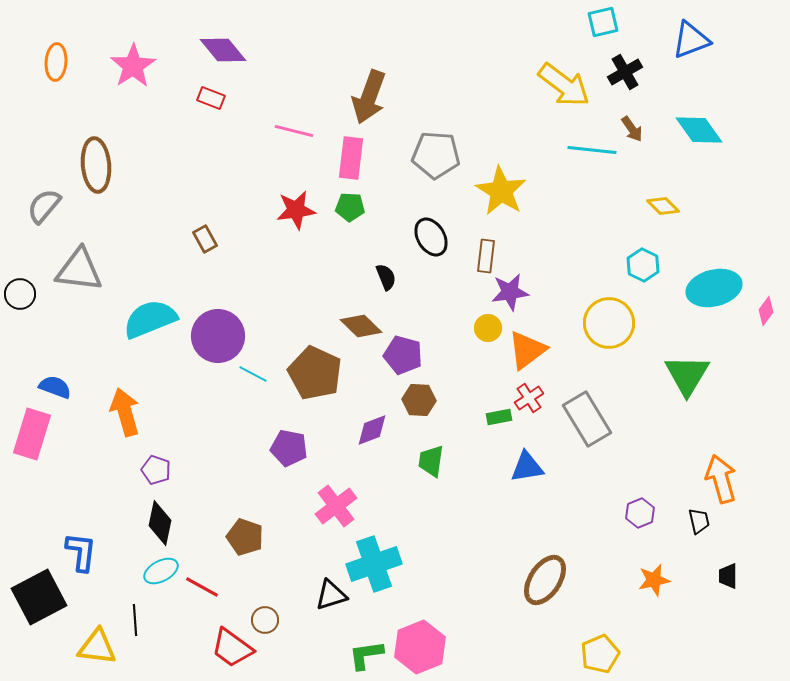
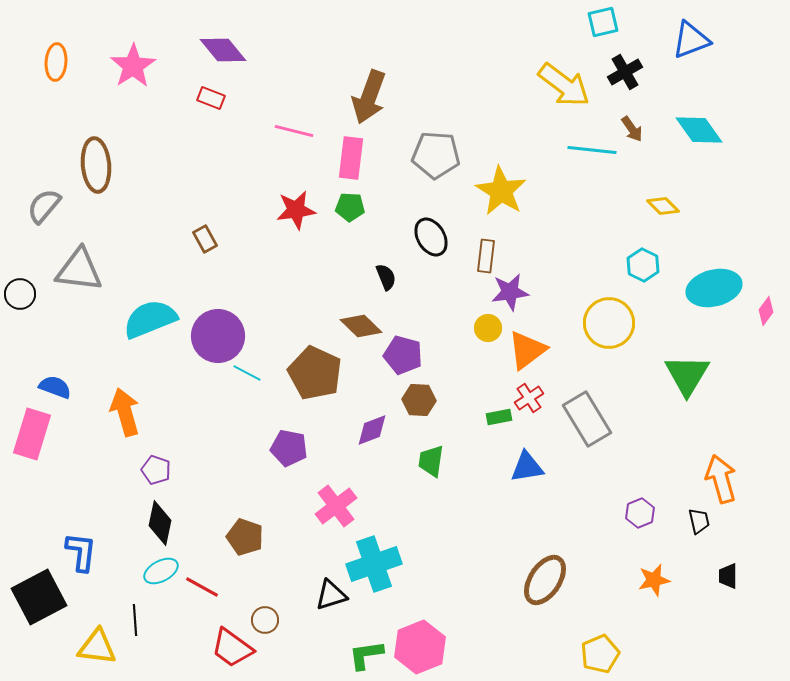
cyan line at (253, 374): moved 6 px left, 1 px up
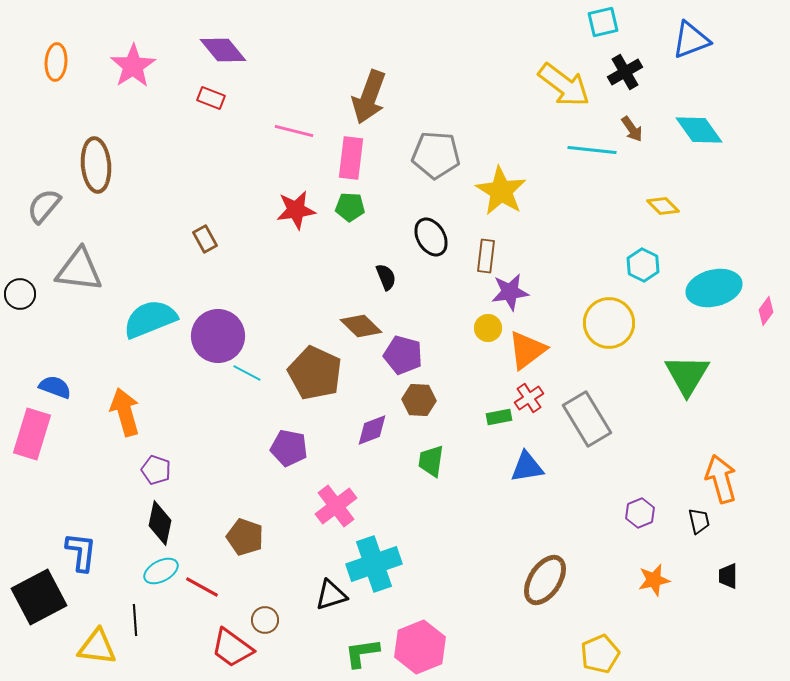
green L-shape at (366, 655): moved 4 px left, 2 px up
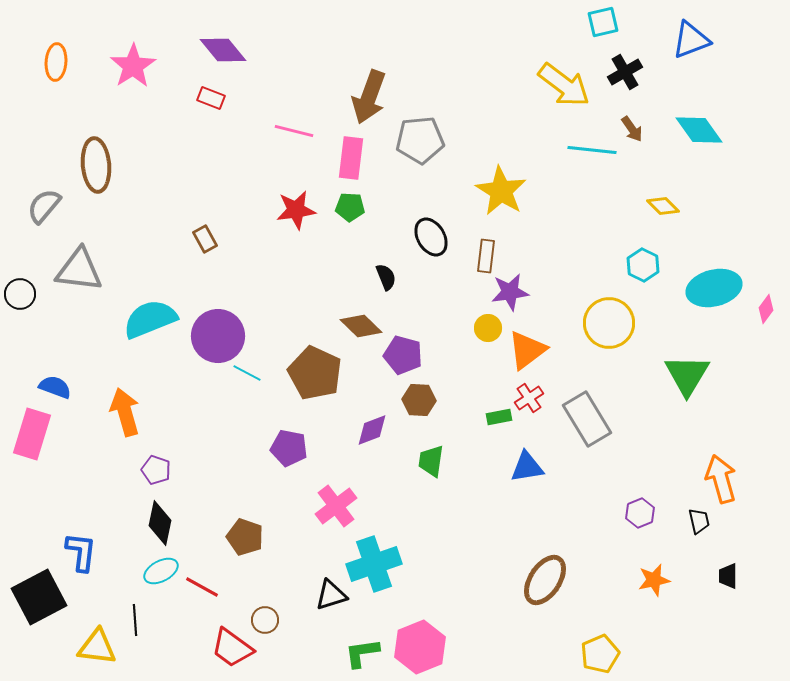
gray pentagon at (436, 155): moved 16 px left, 15 px up; rotated 9 degrees counterclockwise
pink diamond at (766, 311): moved 2 px up
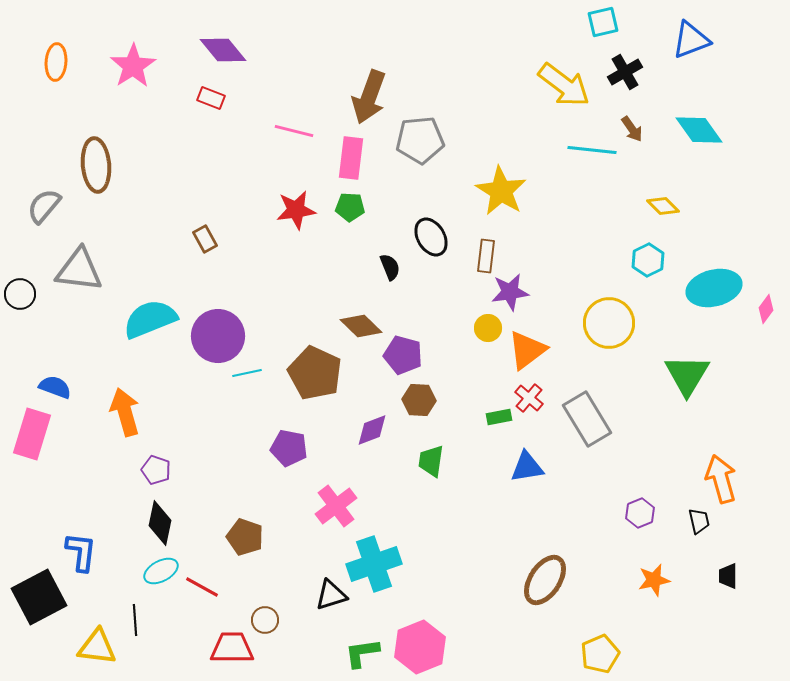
cyan hexagon at (643, 265): moved 5 px right, 5 px up; rotated 8 degrees clockwise
black semicircle at (386, 277): moved 4 px right, 10 px up
cyan line at (247, 373): rotated 40 degrees counterclockwise
red cross at (529, 398): rotated 16 degrees counterclockwise
red trapezoid at (232, 648): rotated 144 degrees clockwise
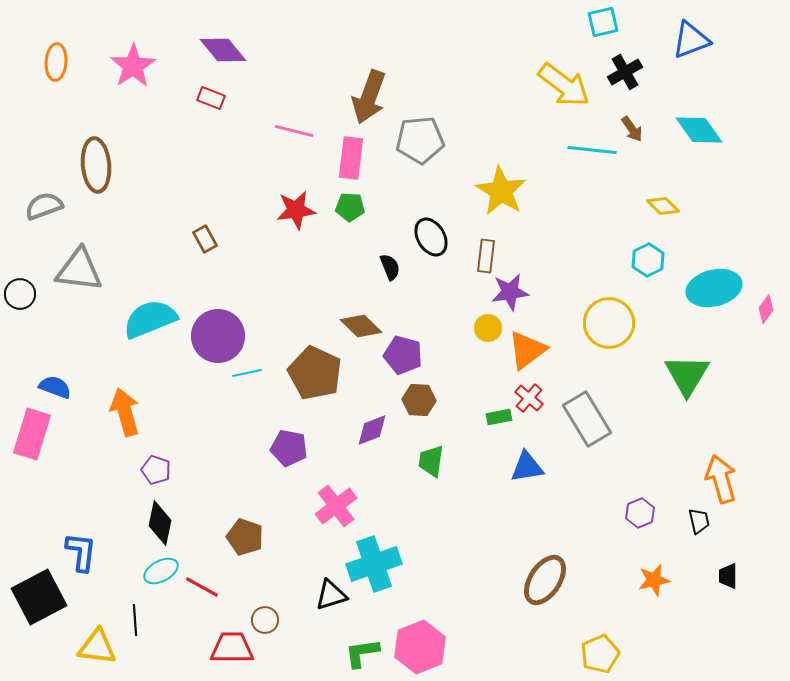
gray semicircle at (44, 206): rotated 30 degrees clockwise
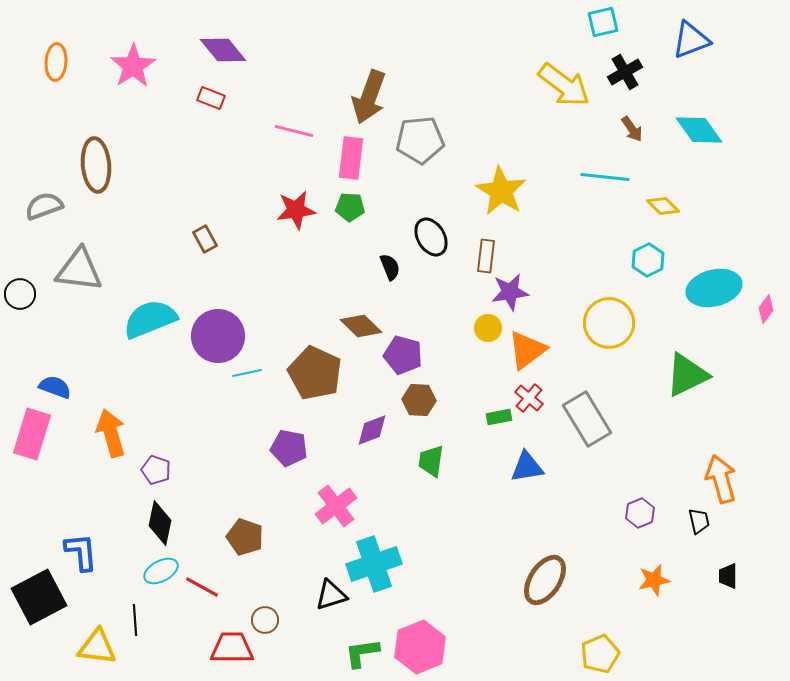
cyan line at (592, 150): moved 13 px right, 27 px down
green triangle at (687, 375): rotated 33 degrees clockwise
orange arrow at (125, 412): moved 14 px left, 21 px down
blue L-shape at (81, 552): rotated 12 degrees counterclockwise
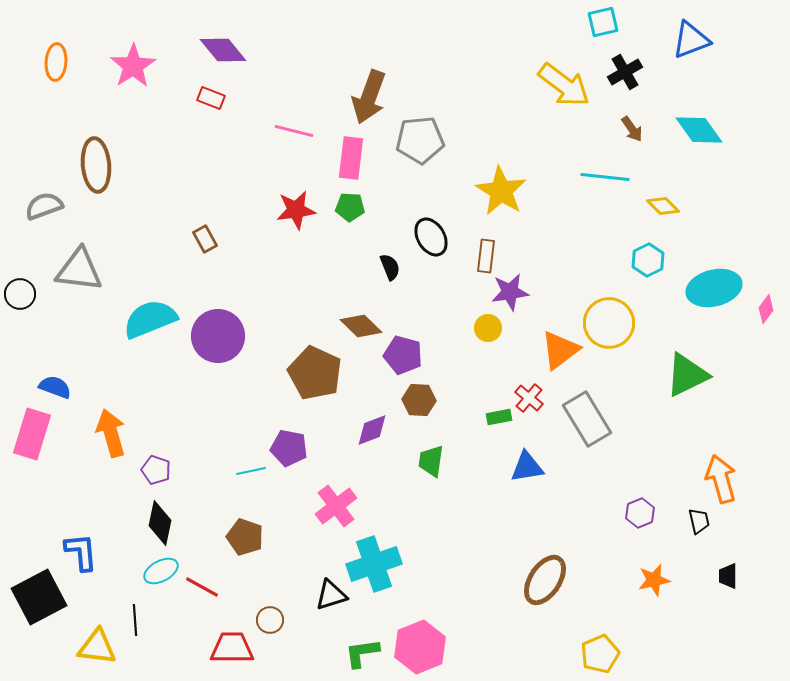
orange triangle at (527, 350): moved 33 px right
cyan line at (247, 373): moved 4 px right, 98 px down
brown circle at (265, 620): moved 5 px right
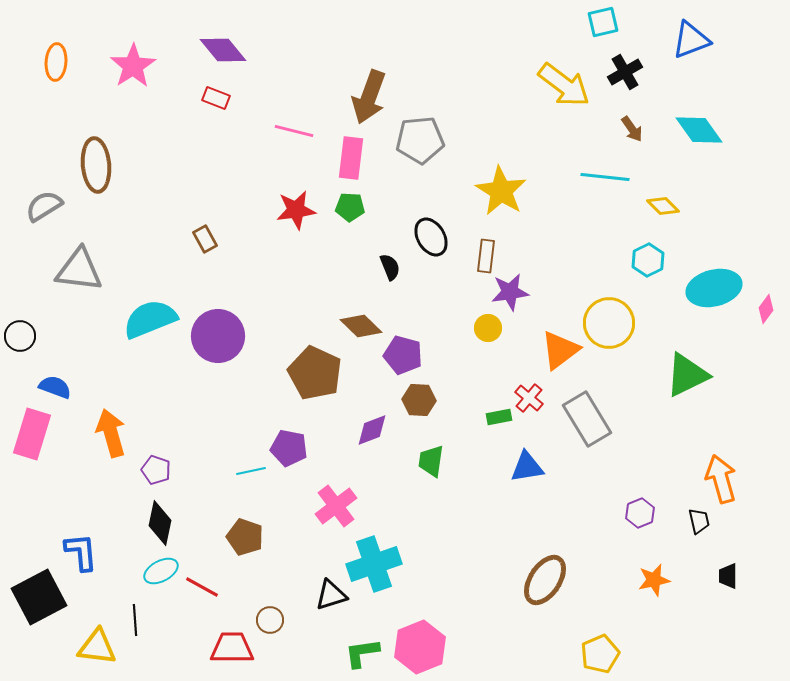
red rectangle at (211, 98): moved 5 px right
gray semicircle at (44, 206): rotated 12 degrees counterclockwise
black circle at (20, 294): moved 42 px down
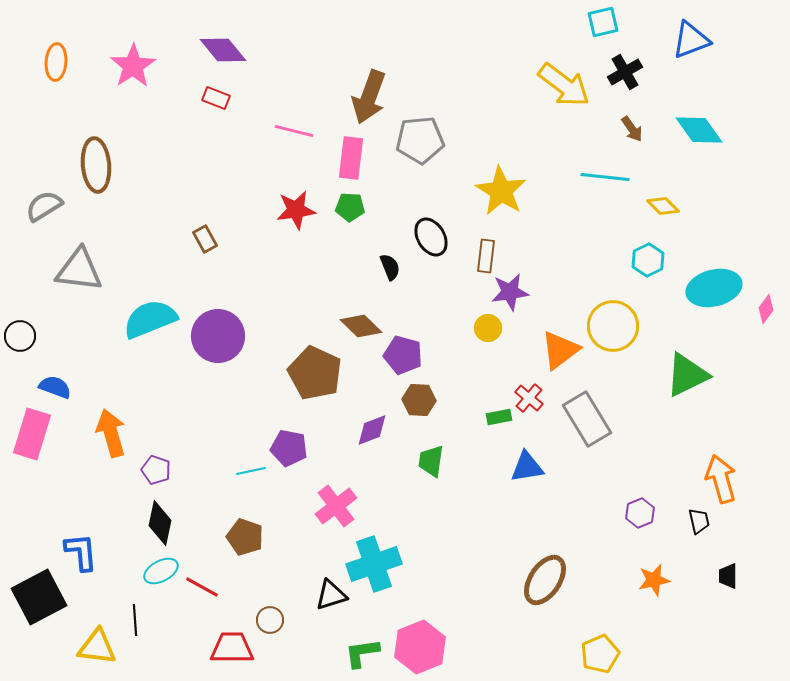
yellow circle at (609, 323): moved 4 px right, 3 px down
